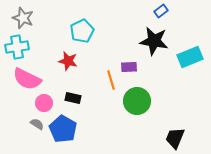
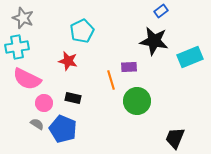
blue pentagon: rotated 8 degrees counterclockwise
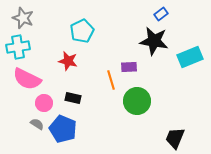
blue rectangle: moved 3 px down
cyan cross: moved 1 px right
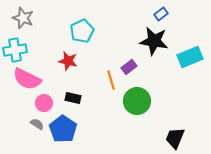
cyan cross: moved 3 px left, 3 px down
purple rectangle: rotated 35 degrees counterclockwise
blue pentagon: rotated 12 degrees clockwise
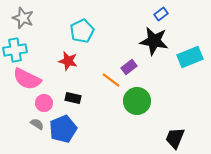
orange line: rotated 36 degrees counterclockwise
blue pentagon: rotated 16 degrees clockwise
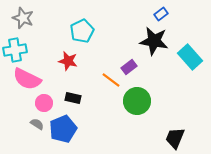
cyan rectangle: rotated 70 degrees clockwise
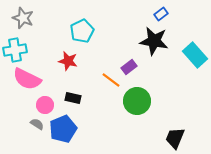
cyan rectangle: moved 5 px right, 2 px up
pink circle: moved 1 px right, 2 px down
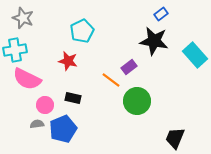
gray semicircle: rotated 40 degrees counterclockwise
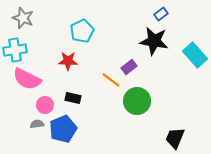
red star: rotated 12 degrees counterclockwise
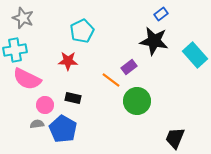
blue pentagon: rotated 20 degrees counterclockwise
